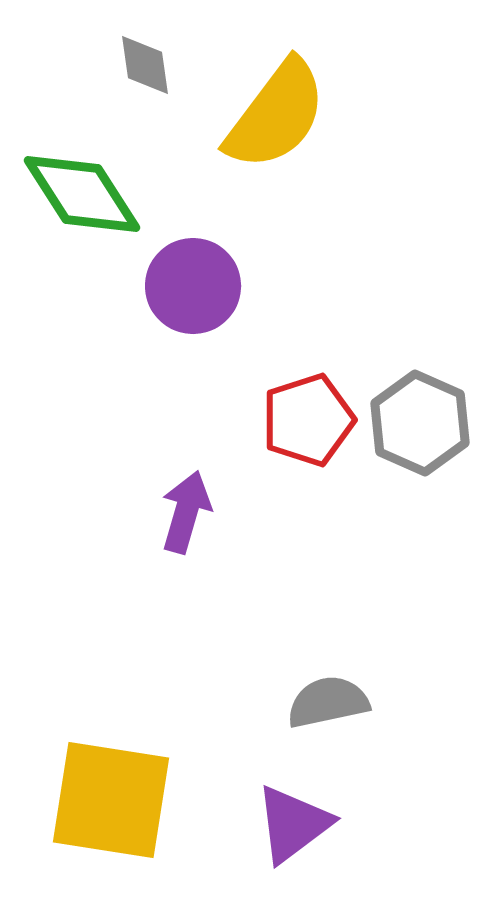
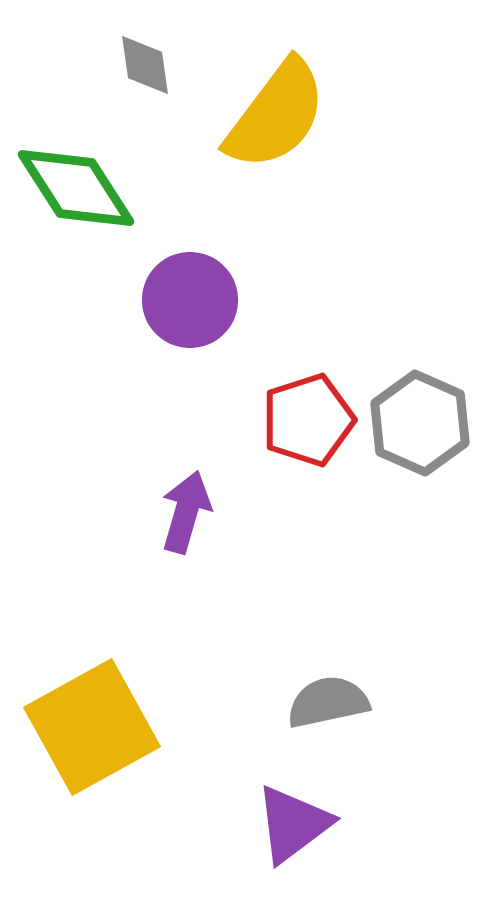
green diamond: moved 6 px left, 6 px up
purple circle: moved 3 px left, 14 px down
yellow square: moved 19 px left, 73 px up; rotated 38 degrees counterclockwise
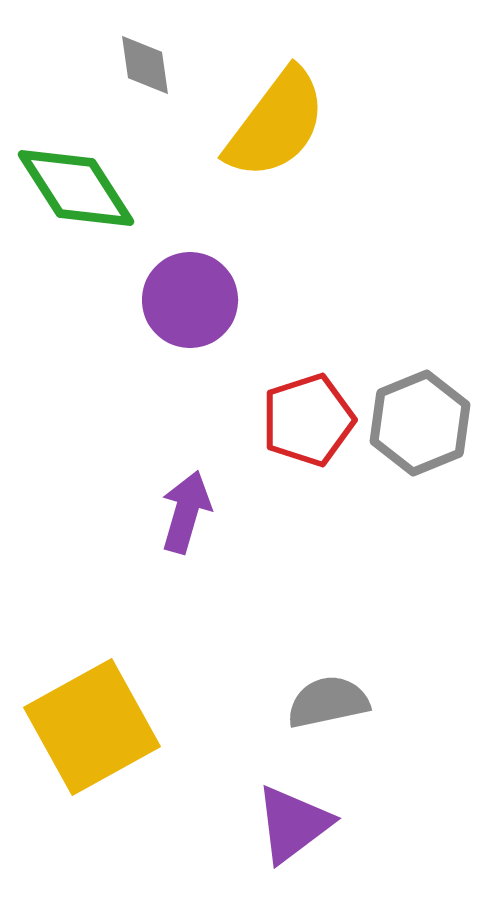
yellow semicircle: moved 9 px down
gray hexagon: rotated 14 degrees clockwise
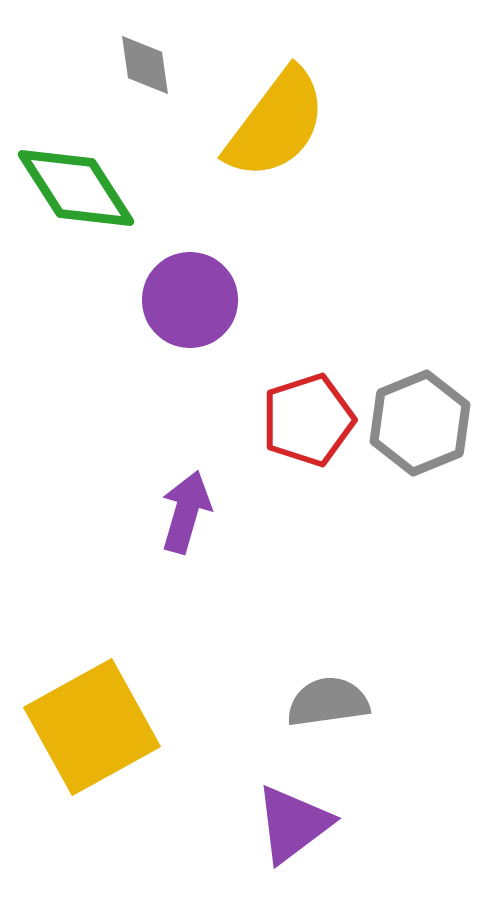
gray semicircle: rotated 4 degrees clockwise
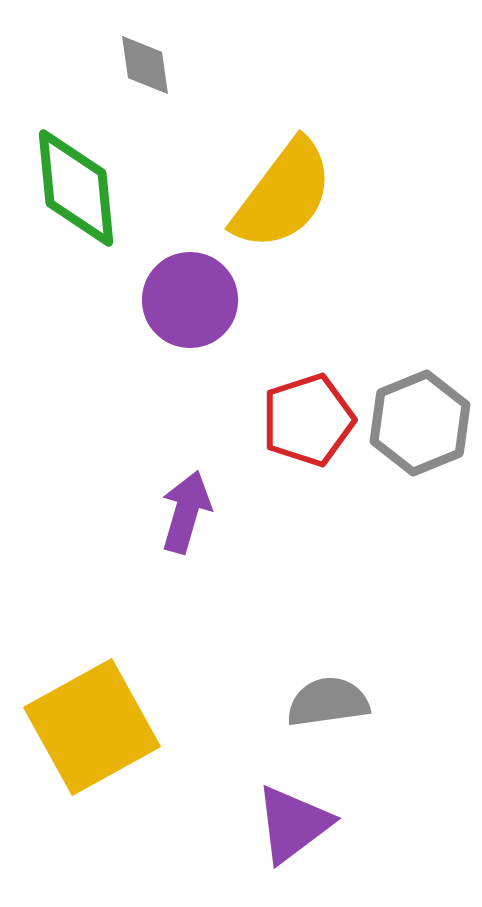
yellow semicircle: moved 7 px right, 71 px down
green diamond: rotated 27 degrees clockwise
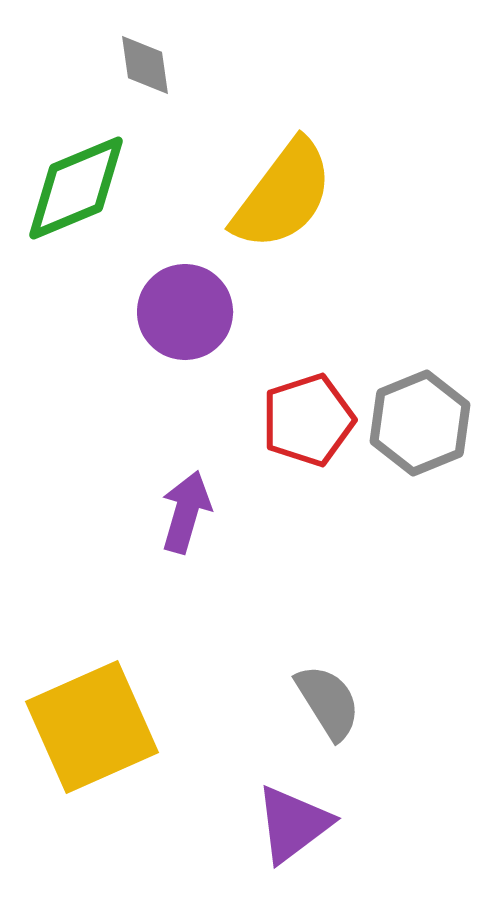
green diamond: rotated 73 degrees clockwise
purple circle: moved 5 px left, 12 px down
gray semicircle: rotated 66 degrees clockwise
yellow square: rotated 5 degrees clockwise
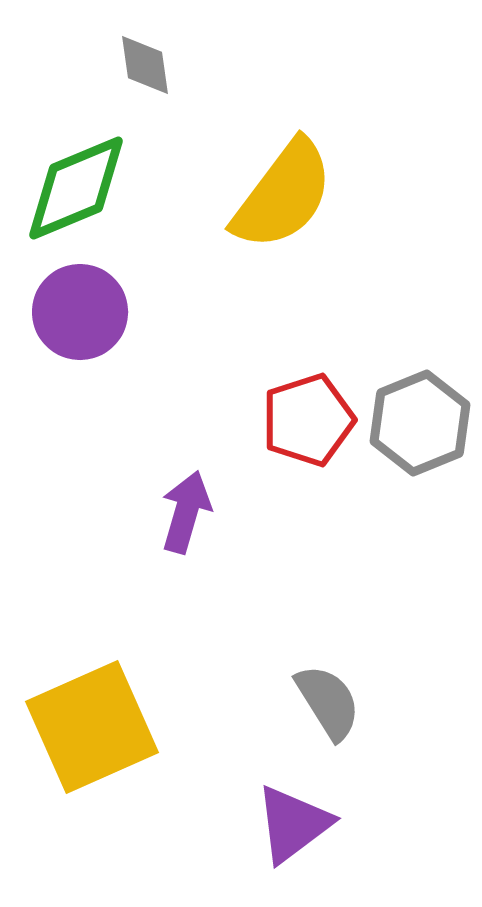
purple circle: moved 105 px left
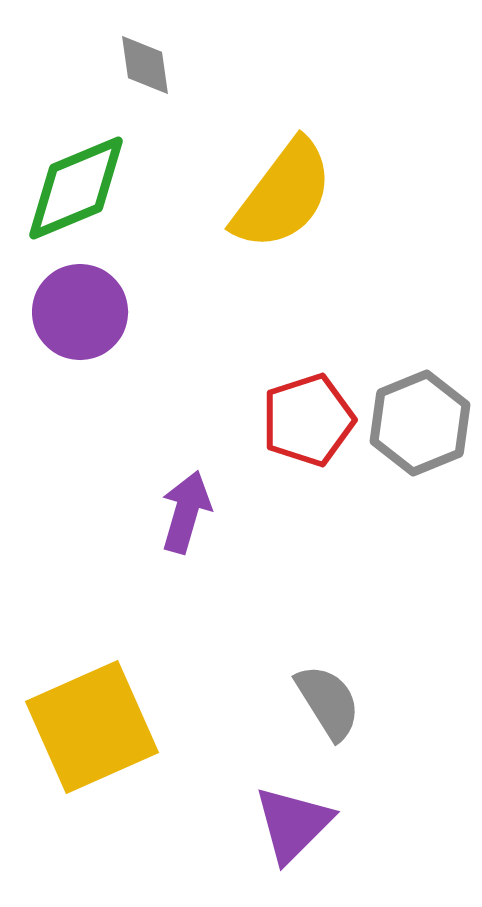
purple triangle: rotated 8 degrees counterclockwise
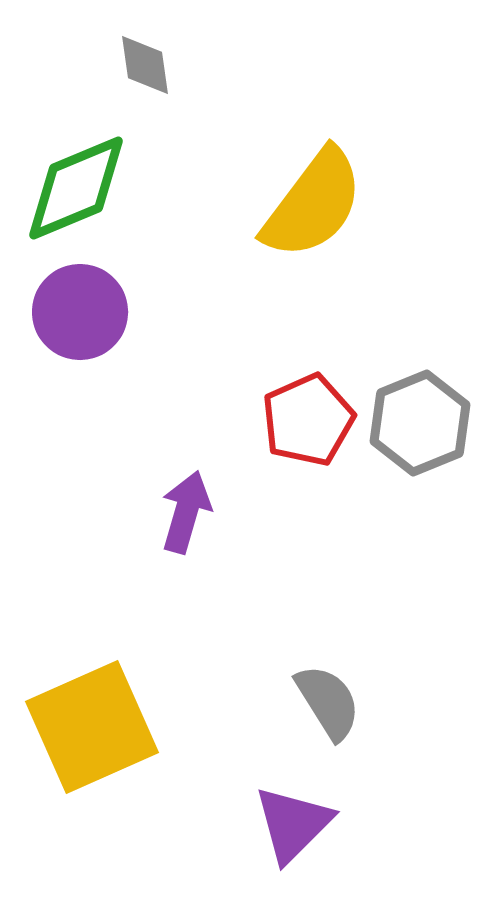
yellow semicircle: moved 30 px right, 9 px down
red pentagon: rotated 6 degrees counterclockwise
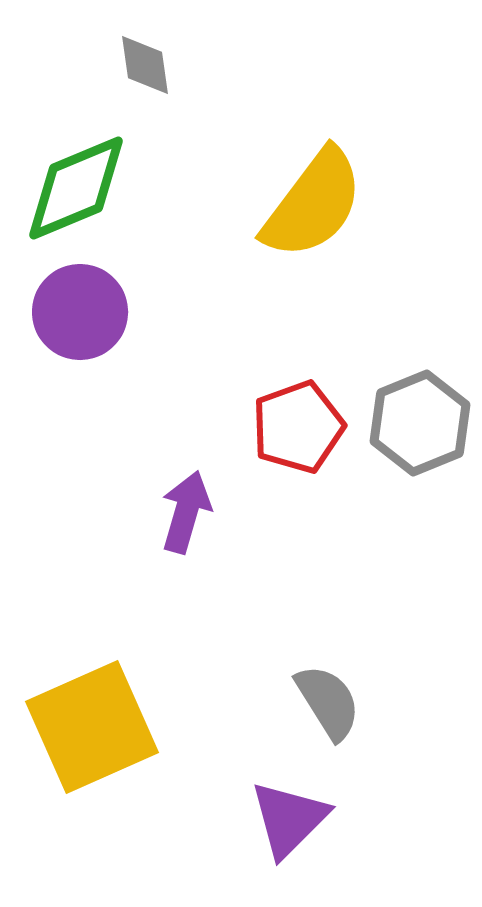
red pentagon: moved 10 px left, 7 px down; rotated 4 degrees clockwise
purple triangle: moved 4 px left, 5 px up
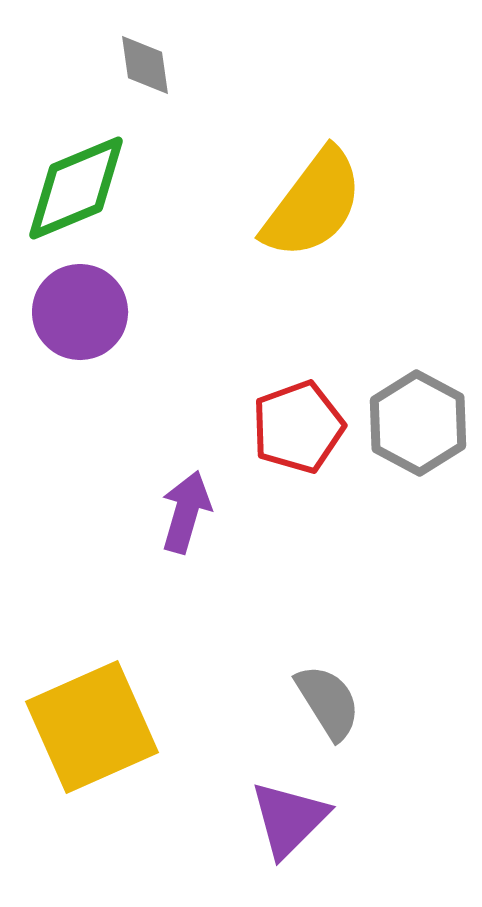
gray hexagon: moved 2 px left; rotated 10 degrees counterclockwise
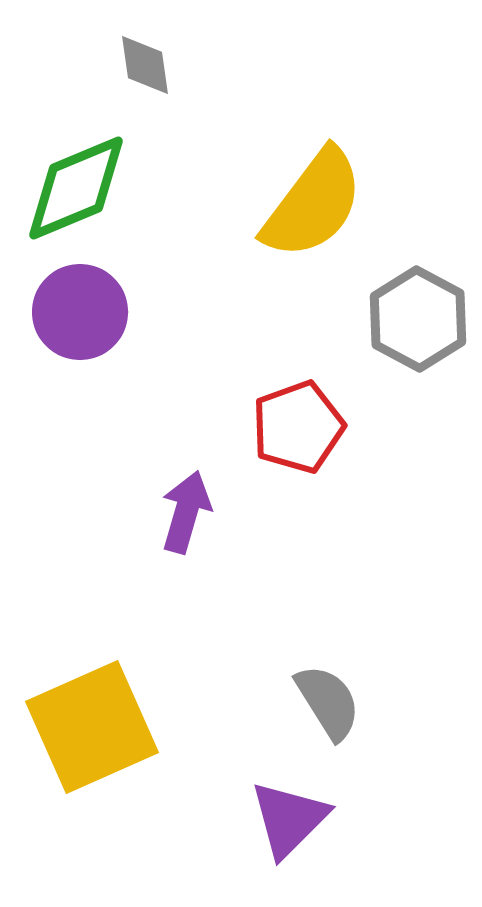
gray hexagon: moved 104 px up
